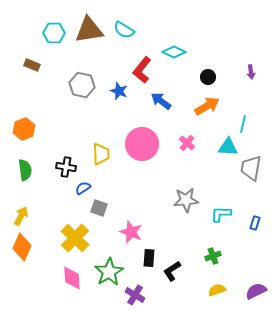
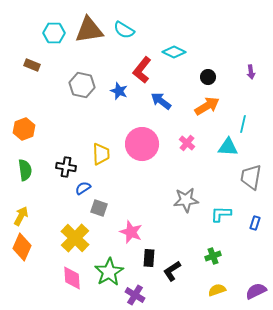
gray trapezoid: moved 9 px down
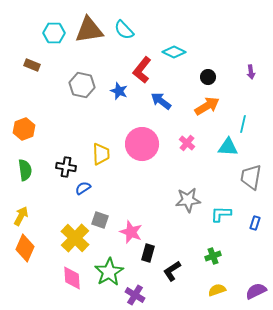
cyan semicircle: rotated 15 degrees clockwise
gray star: moved 2 px right
gray square: moved 1 px right, 12 px down
orange diamond: moved 3 px right, 1 px down
black rectangle: moved 1 px left, 5 px up; rotated 12 degrees clockwise
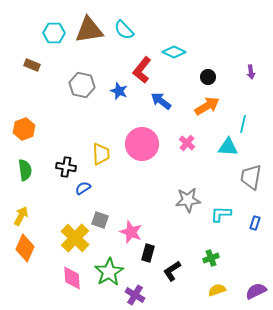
green cross: moved 2 px left, 2 px down
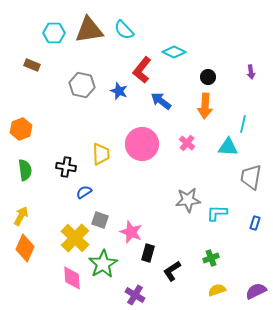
orange arrow: moved 2 px left; rotated 125 degrees clockwise
orange hexagon: moved 3 px left
blue semicircle: moved 1 px right, 4 px down
cyan L-shape: moved 4 px left, 1 px up
green star: moved 6 px left, 8 px up
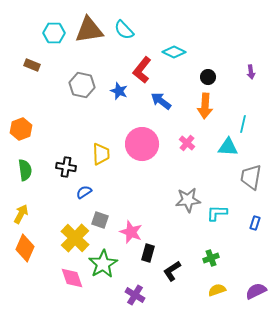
yellow arrow: moved 2 px up
pink diamond: rotated 15 degrees counterclockwise
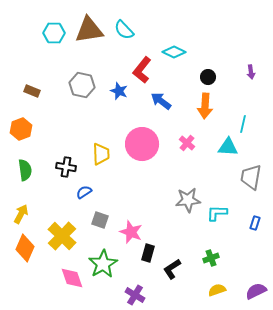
brown rectangle: moved 26 px down
yellow cross: moved 13 px left, 2 px up
black L-shape: moved 2 px up
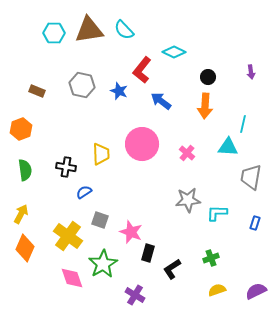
brown rectangle: moved 5 px right
pink cross: moved 10 px down
yellow cross: moved 6 px right; rotated 8 degrees counterclockwise
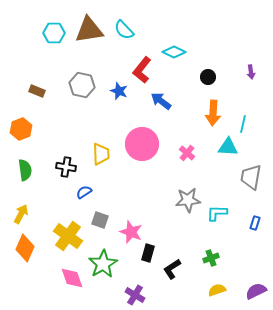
orange arrow: moved 8 px right, 7 px down
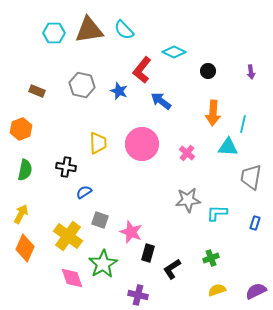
black circle: moved 6 px up
yellow trapezoid: moved 3 px left, 11 px up
green semicircle: rotated 20 degrees clockwise
purple cross: moved 3 px right; rotated 18 degrees counterclockwise
